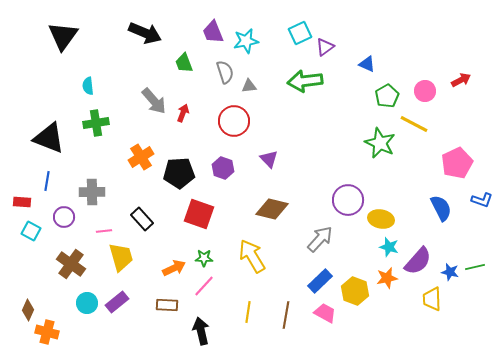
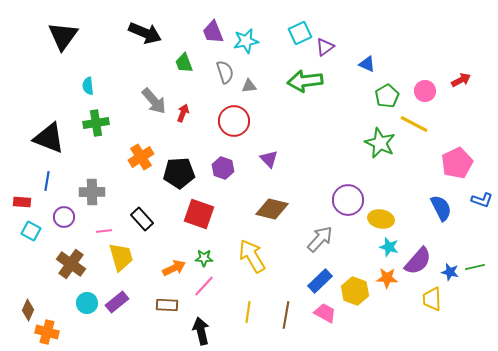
orange star at (387, 278): rotated 15 degrees clockwise
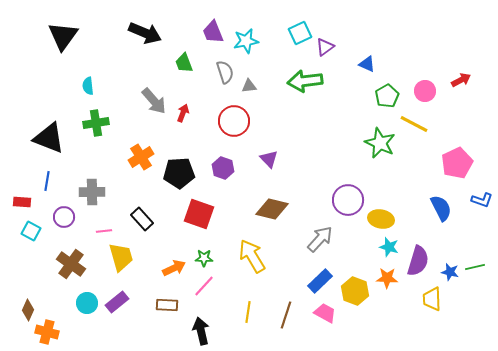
purple semicircle at (418, 261): rotated 24 degrees counterclockwise
brown line at (286, 315): rotated 8 degrees clockwise
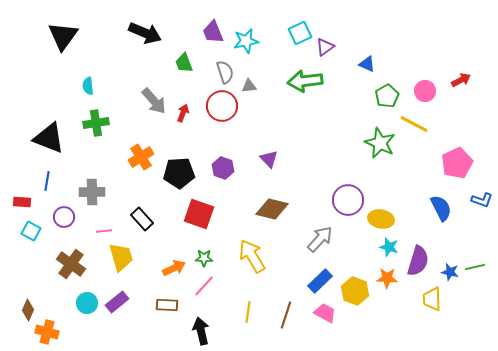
red circle at (234, 121): moved 12 px left, 15 px up
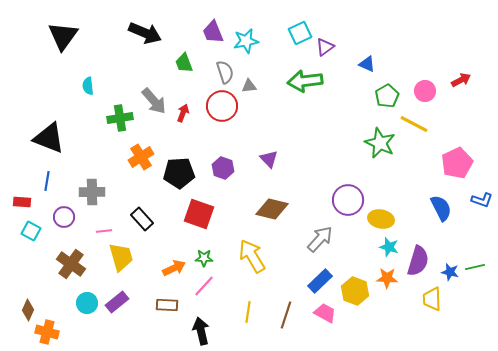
green cross at (96, 123): moved 24 px right, 5 px up
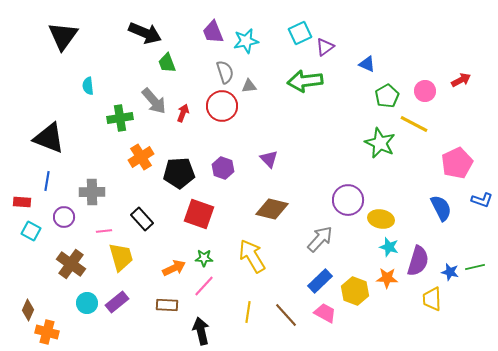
green trapezoid at (184, 63): moved 17 px left
brown line at (286, 315): rotated 60 degrees counterclockwise
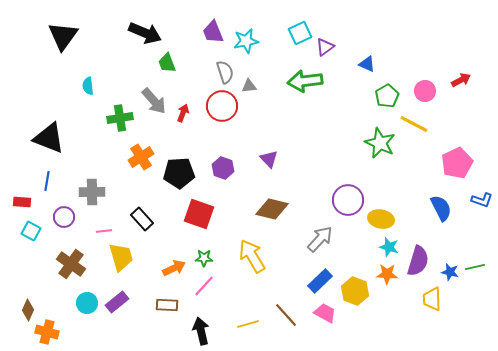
orange star at (387, 278): moved 4 px up
yellow line at (248, 312): moved 12 px down; rotated 65 degrees clockwise
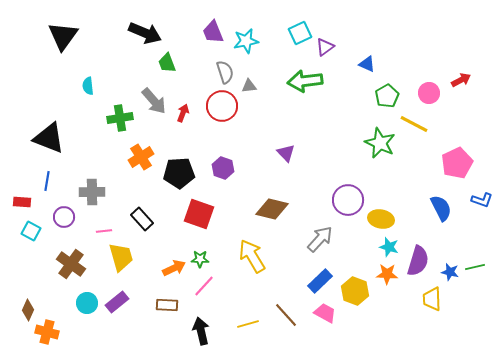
pink circle at (425, 91): moved 4 px right, 2 px down
purple triangle at (269, 159): moved 17 px right, 6 px up
green star at (204, 258): moved 4 px left, 1 px down
